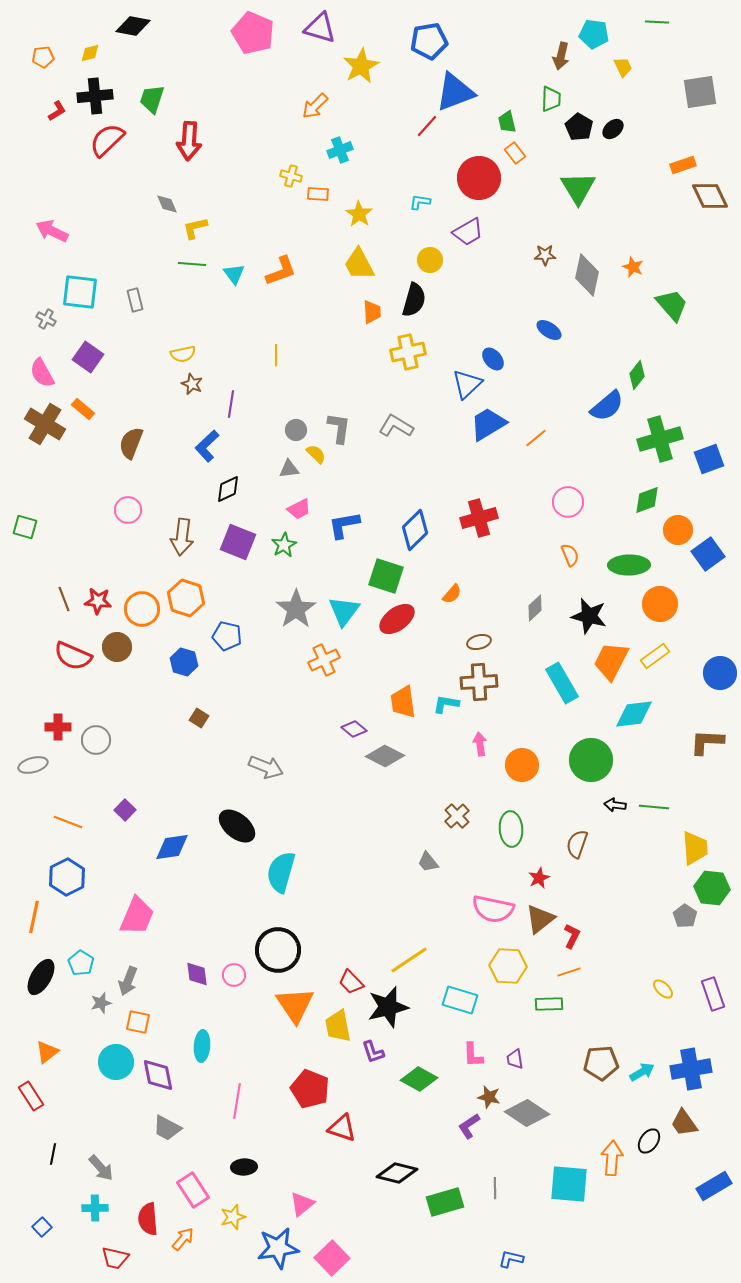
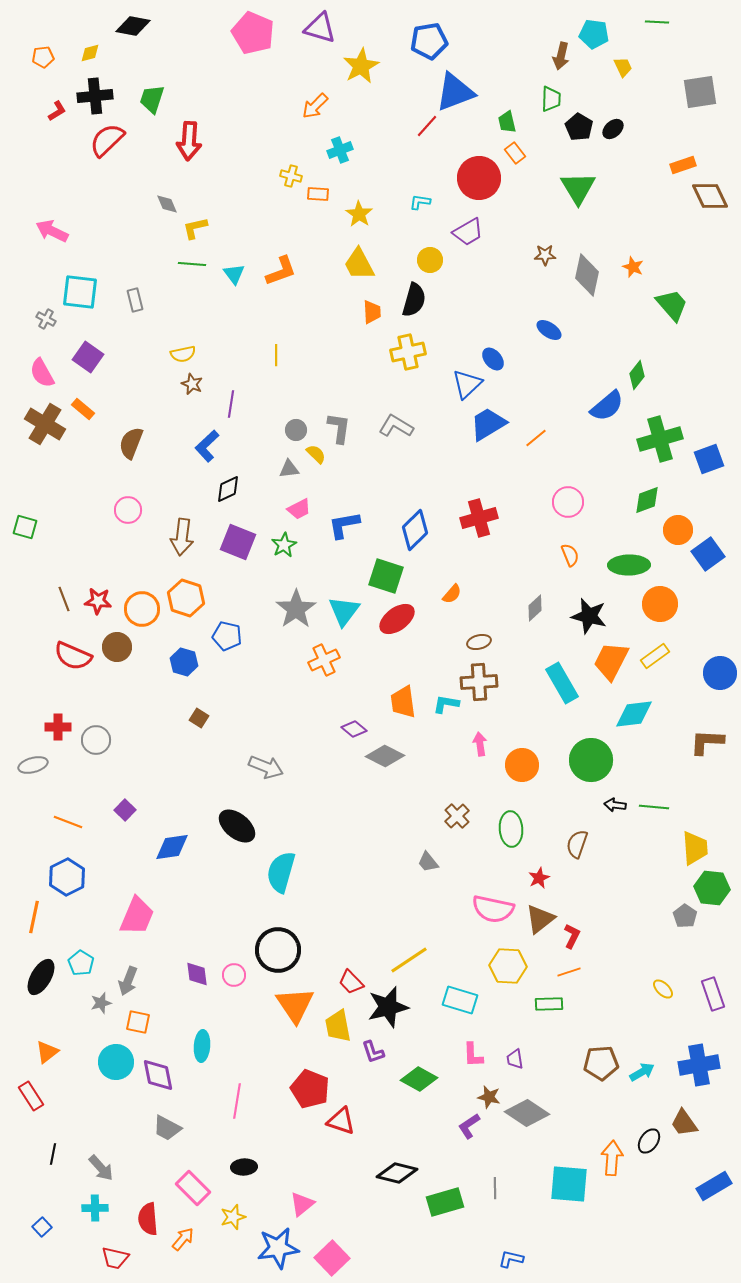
blue cross at (691, 1069): moved 8 px right, 4 px up
red triangle at (342, 1128): moved 1 px left, 7 px up
pink rectangle at (193, 1190): moved 2 px up; rotated 12 degrees counterclockwise
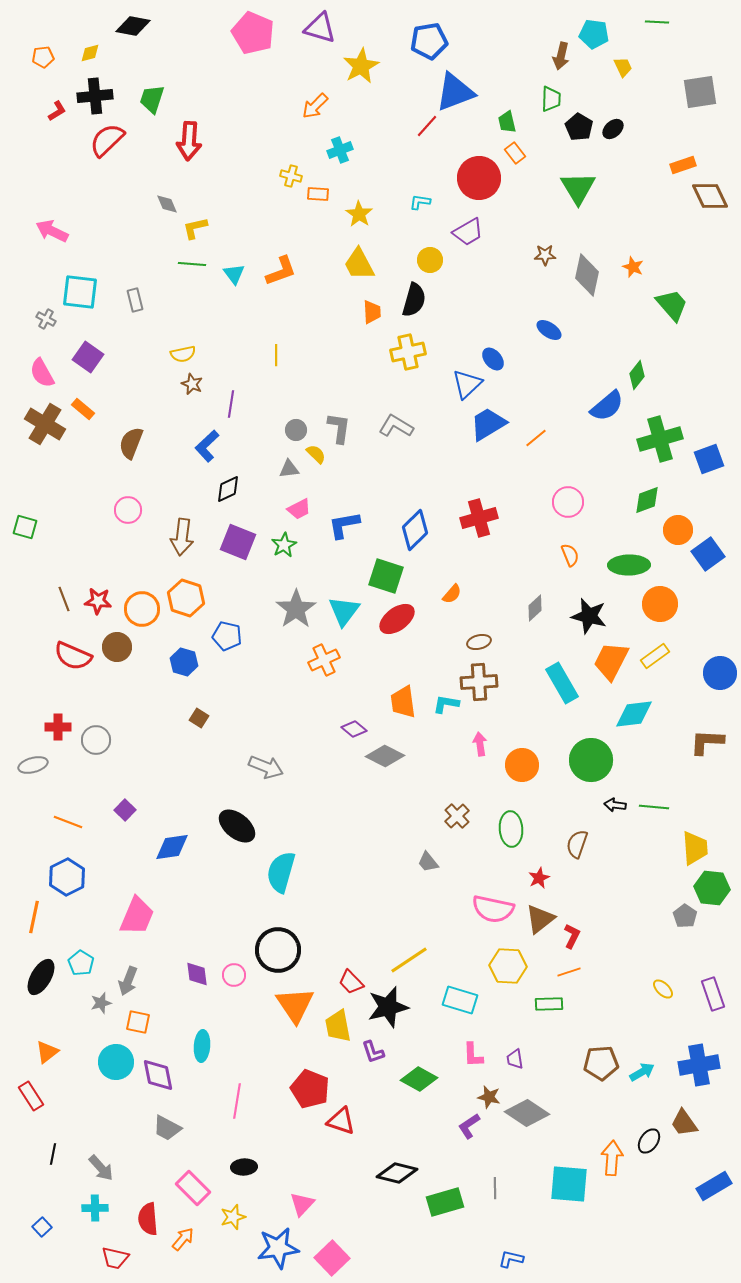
pink triangle at (302, 1204): rotated 8 degrees counterclockwise
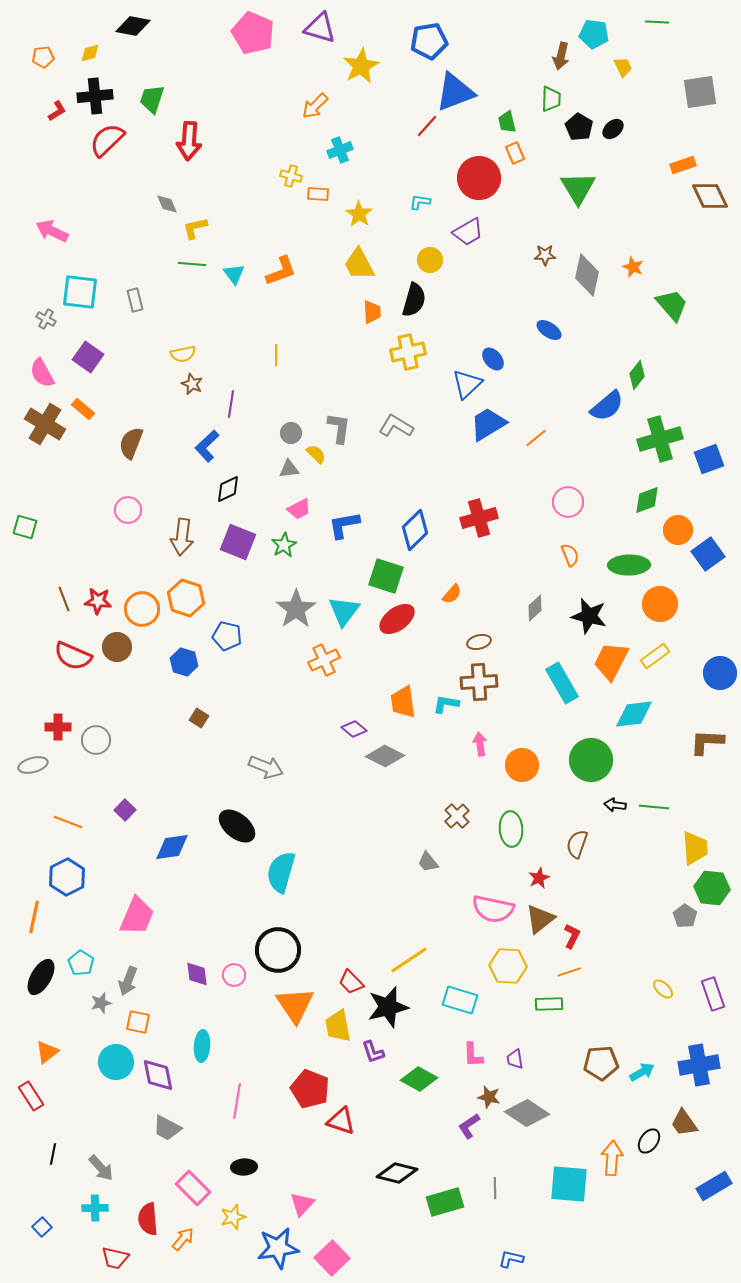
orange rectangle at (515, 153): rotated 15 degrees clockwise
gray circle at (296, 430): moved 5 px left, 3 px down
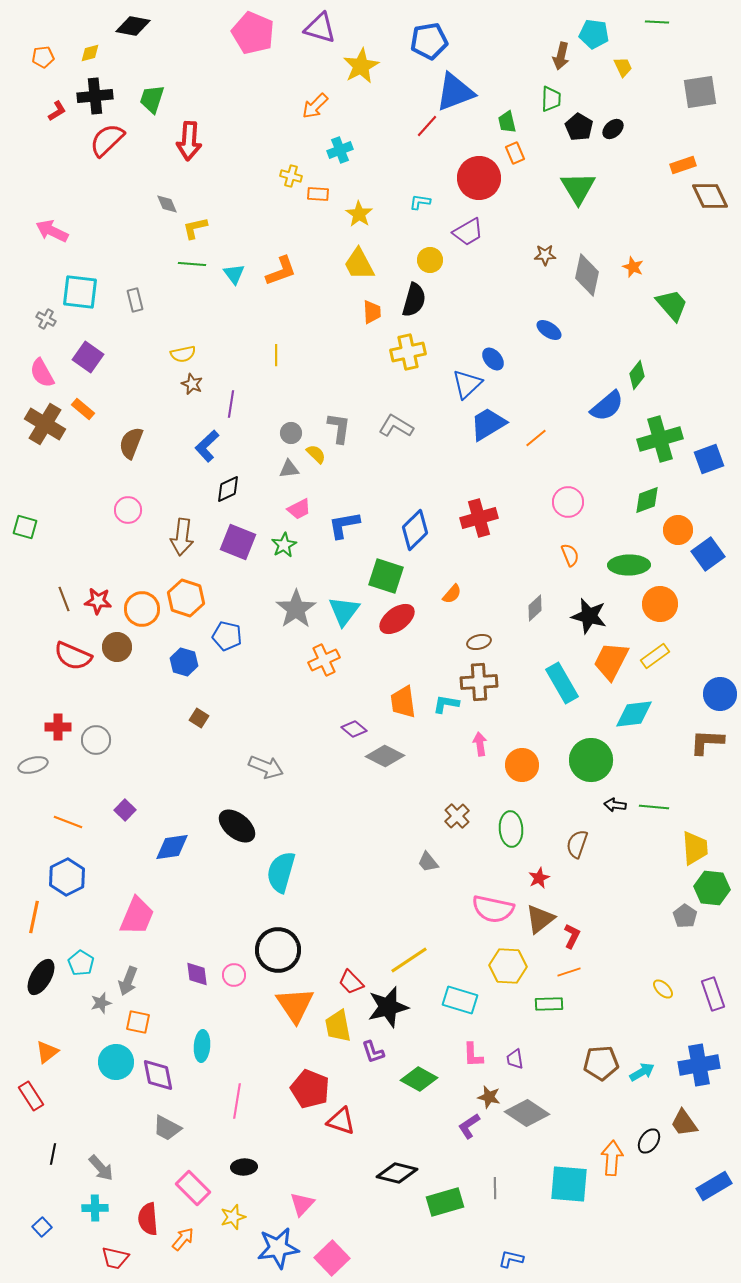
blue circle at (720, 673): moved 21 px down
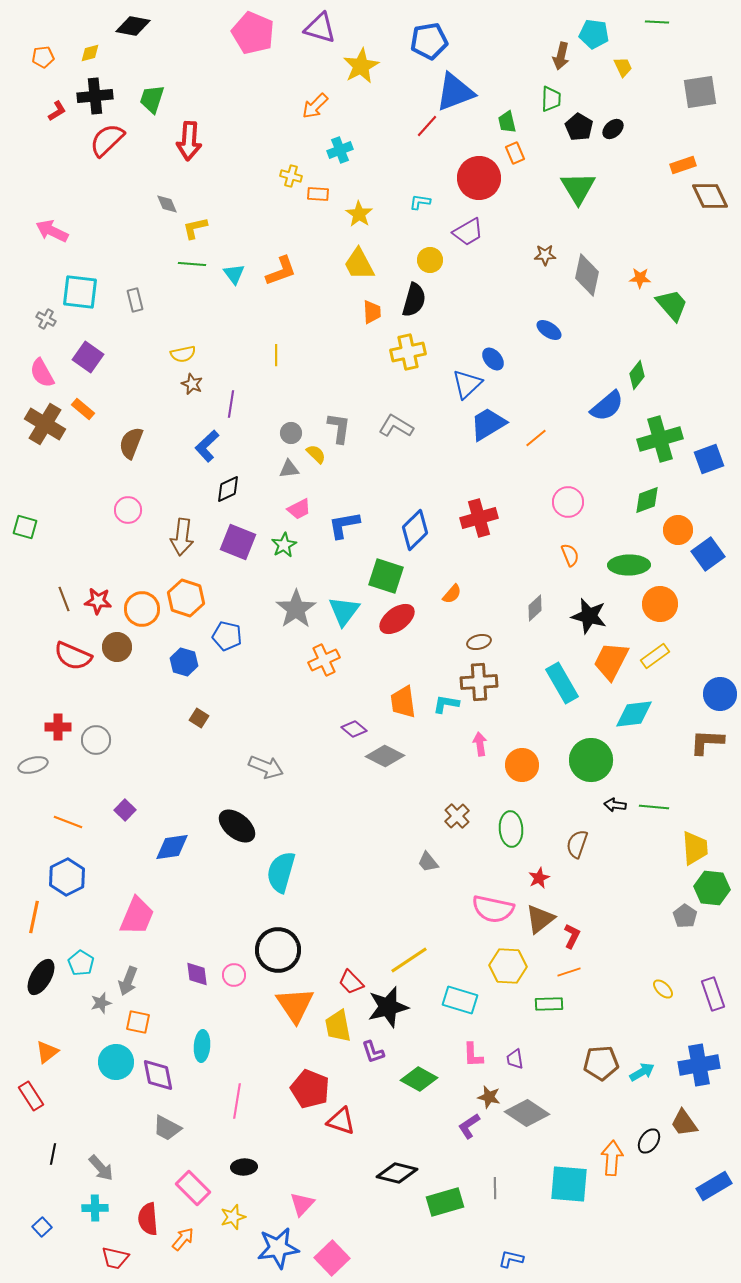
orange star at (633, 267): moved 7 px right, 11 px down; rotated 20 degrees counterclockwise
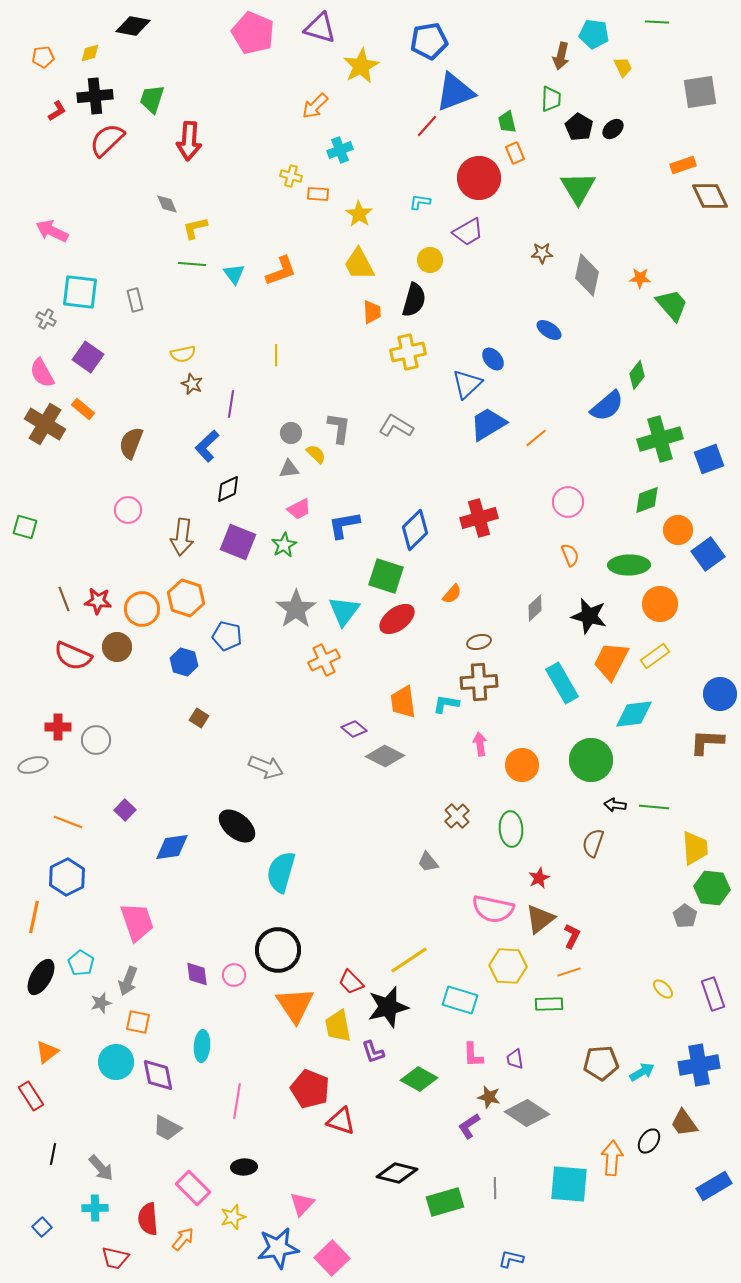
brown star at (545, 255): moved 3 px left, 2 px up
brown semicircle at (577, 844): moved 16 px right, 1 px up
pink trapezoid at (137, 916): moved 6 px down; rotated 42 degrees counterclockwise
